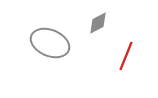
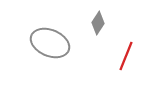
gray diamond: rotated 30 degrees counterclockwise
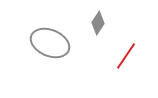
red line: rotated 12 degrees clockwise
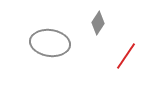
gray ellipse: rotated 15 degrees counterclockwise
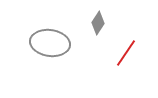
red line: moved 3 px up
